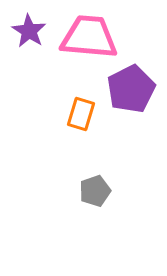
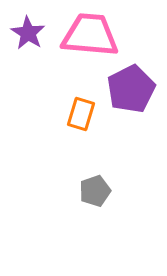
purple star: moved 1 px left, 2 px down
pink trapezoid: moved 1 px right, 2 px up
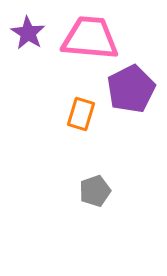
pink trapezoid: moved 3 px down
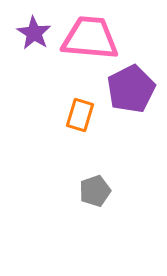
purple star: moved 6 px right
orange rectangle: moved 1 px left, 1 px down
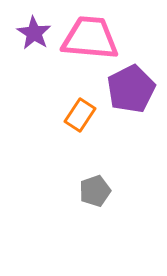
orange rectangle: rotated 16 degrees clockwise
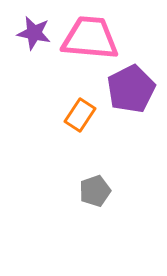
purple star: rotated 20 degrees counterclockwise
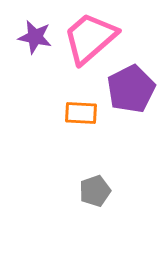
purple star: moved 1 px right, 4 px down
pink trapezoid: rotated 46 degrees counterclockwise
orange rectangle: moved 1 px right, 2 px up; rotated 60 degrees clockwise
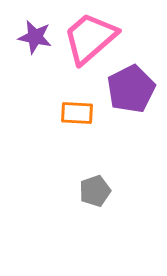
orange rectangle: moved 4 px left
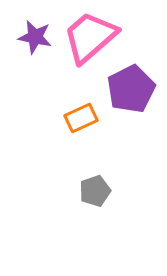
pink trapezoid: moved 1 px up
orange rectangle: moved 4 px right, 5 px down; rotated 28 degrees counterclockwise
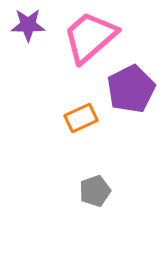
purple star: moved 7 px left, 12 px up; rotated 12 degrees counterclockwise
